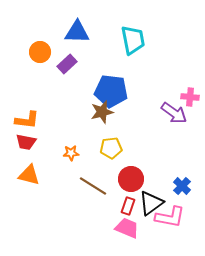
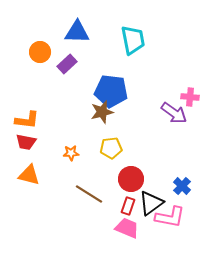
brown line: moved 4 px left, 8 px down
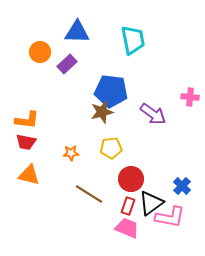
purple arrow: moved 21 px left, 1 px down
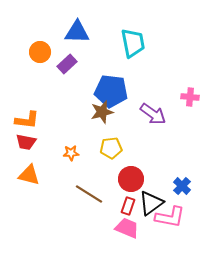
cyan trapezoid: moved 3 px down
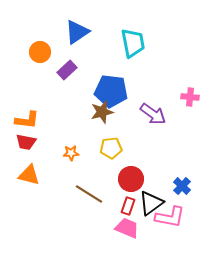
blue triangle: rotated 36 degrees counterclockwise
purple rectangle: moved 6 px down
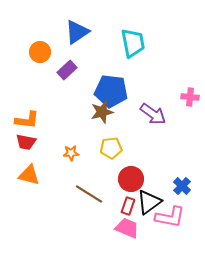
black triangle: moved 2 px left, 1 px up
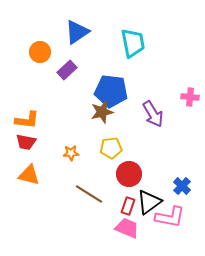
purple arrow: rotated 24 degrees clockwise
red circle: moved 2 px left, 5 px up
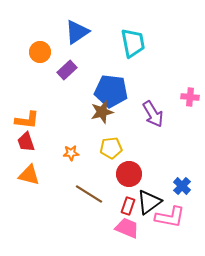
red trapezoid: rotated 60 degrees clockwise
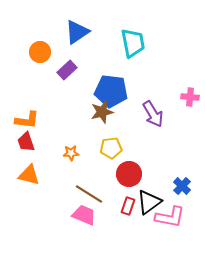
pink trapezoid: moved 43 px left, 13 px up
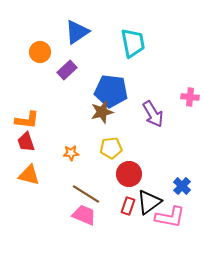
brown line: moved 3 px left
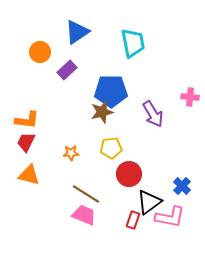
blue pentagon: rotated 8 degrees counterclockwise
red trapezoid: rotated 45 degrees clockwise
red rectangle: moved 5 px right, 14 px down
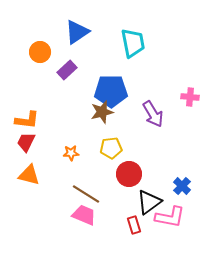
red rectangle: moved 1 px right, 5 px down; rotated 36 degrees counterclockwise
